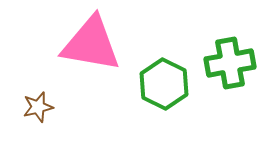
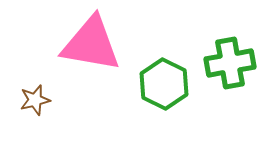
brown star: moved 3 px left, 7 px up
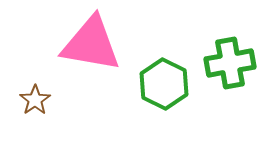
brown star: rotated 20 degrees counterclockwise
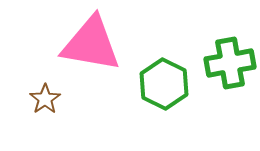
brown star: moved 10 px right, 1 px up
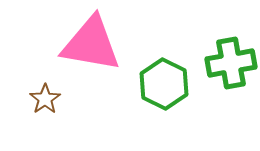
green cross: moved 1 px right
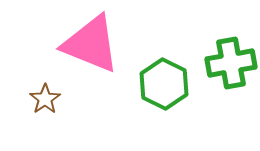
pink triangle: rotated 12 degrees clockwise
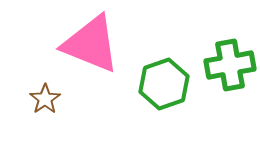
green cross: moved 1 px left, 2 px down
green hexagon: rotated 15 degrees clockwise
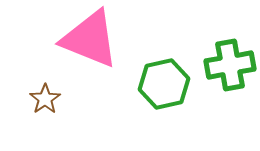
pink triangle: moved 1 px left, 5 px up
green hexagon: rotated 6 degrees clockwise
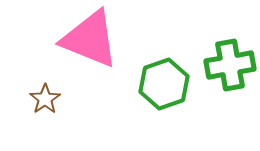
green hexagon: rotated 6 degrees counterclockwise
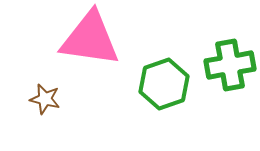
pink triangle: rotated 14 degrees counterclockwise
brown star: rotated 24 degrees counterclockwise
